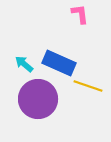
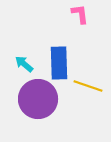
blue rectangle: rotated 64 degrees clockwise
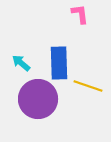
cyan arrow: moved 3 px left, 1 px up
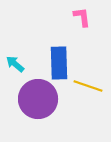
pink L-shape: moved 2 px right, 3 px down
cyan arrow: moved 6 px left, 1 px down
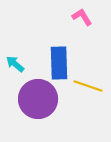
pink L-shape: rotated 25 degrees counterclockwise
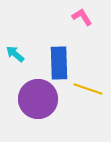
cyan arrow: moved 10 px up
yellow line: moved 3 px down
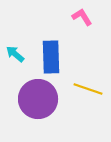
blue rectangle: moved 8 px left, 6 px up
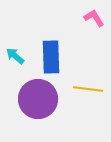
pink L-shape: moved 12 px right, 1 px down
cyan arrow: moved 2 px down
yellow line: rotated 12 degrees counterclockwise
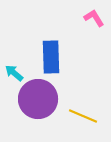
cyan arrow: moved 1 px left, 17 px down
yellow line: moved 5 px left, 27 px down; rotated 16 degrees clockwise
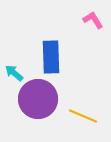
pink L-shape: moved 1 px left, 2 px down
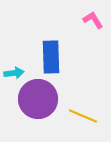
cyan arrow: rotated 132 degrees clockwise
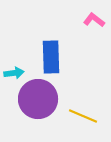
pink L-shape: moved 1 px right; rotated 20 degrees counterclockwise
